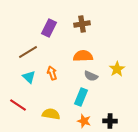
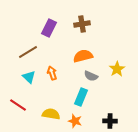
orange semicircle: rotated 12 degrees counterclockwise
orange star: moved 9 px left
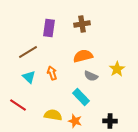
purple rectangle: rotated 18 degrees counterclockwise
cyan rectangle: rotated 66 degrees counterclockwise
yellow semicircle: moved 2 px right, 1 px down
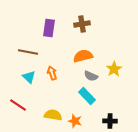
brown line: rotated 42 degrees clockwise
yellow star: moved 3 px left
cyan rectangle: moved 6 px right, 1 px up
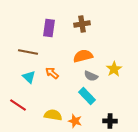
orange arrow: rotated 32 degrees counterclockwise
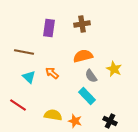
brown line: moved 4 px left
yellow star: rotated 14 degrees counterclockwise
gray semicircle: rotated 32 degrees clockwise
black cross: rotated 24 degrees clockwise
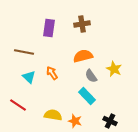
orange arrow: rotated 16 degrees clockwise
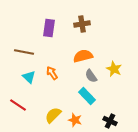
yellow semicircle: rotated 54 degrees counterclockwise
orange star: moved 1 px up
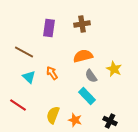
brown line: rotated 18 degrees clockwise
yellow semicircle: rotated 24 degrees counterclockwise
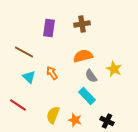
black cross: moved 3 px left
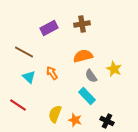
purple rectangle: rotated 54 degrees clockwise
yellow semicircle: moved 2 px right, 1 px up
